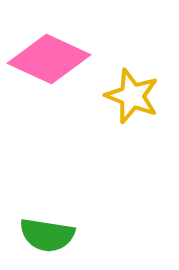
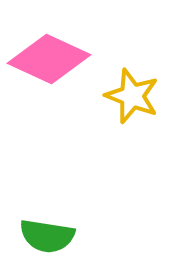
green semicircle: moved 1 px down
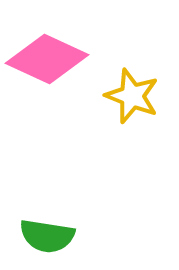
pink diamond: moved 2 px left
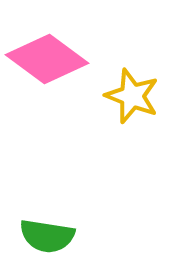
pink diamond: rotated 12 degrees clockwise
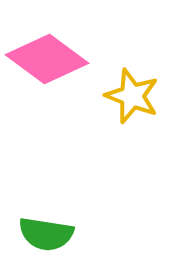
green semicircle: moved 1 px left, 2 px up
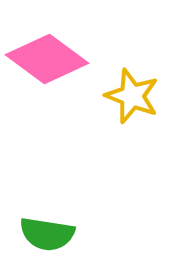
green semicircle: moved 1 px right
